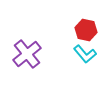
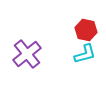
cyan L-shape: rotated 65 degrees counterclockwise
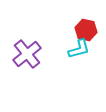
cyan L-shape: moved 6 px left, 5 px up
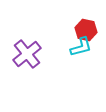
cyan L-shape: moved 2 px right, 2 px up
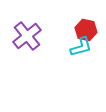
purple cross: moved 18 px up
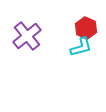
red hexagon: moved 2 px up; rotated 10 degrees clockwise
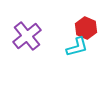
cyan L-shape: moved 4 px left
